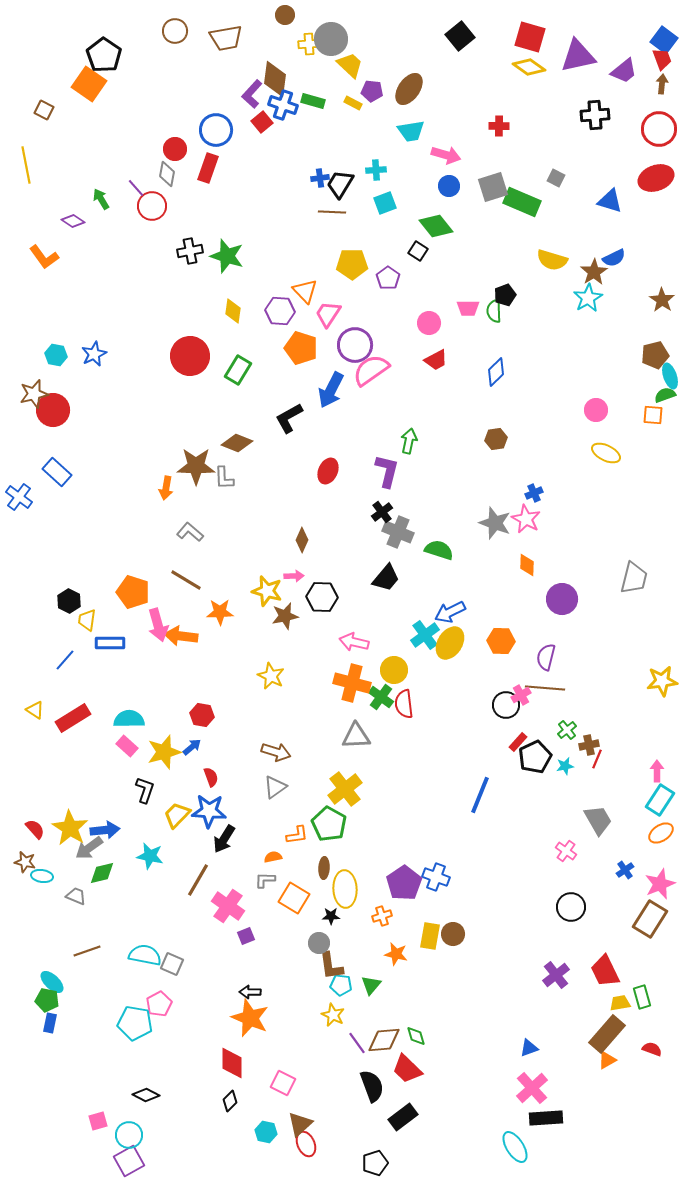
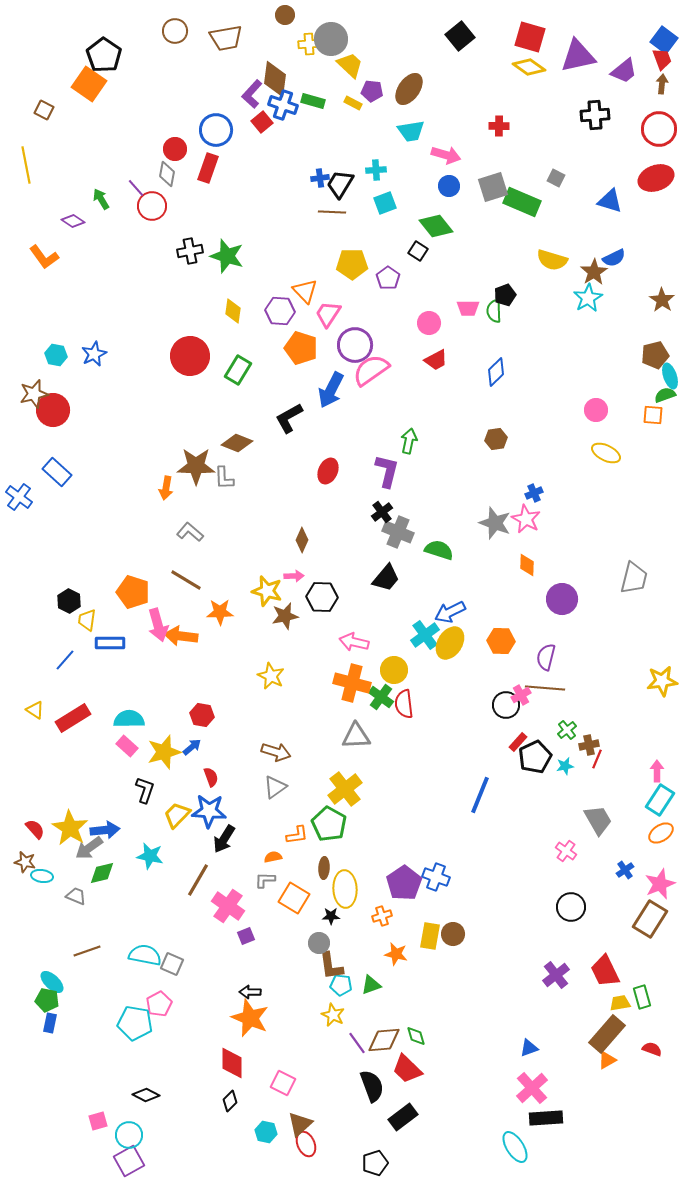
green triangle at (371, 985): rotated 30 degrees clockwise
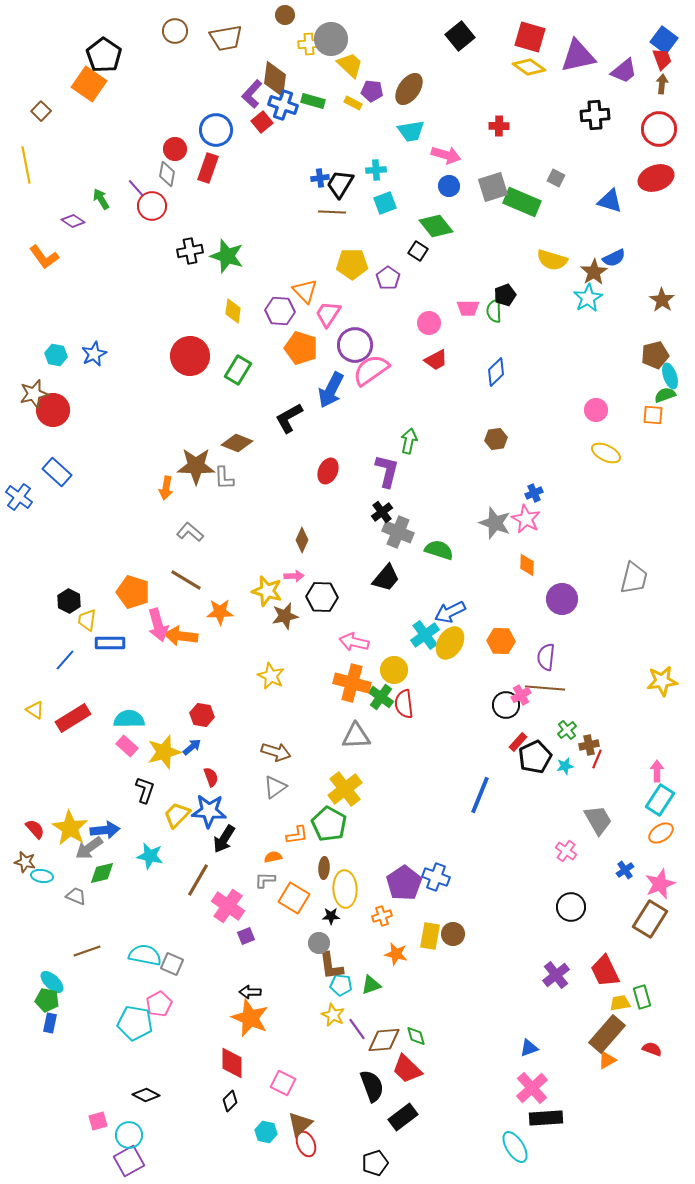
brown square at (44, 110): moved 3 px left, 1 px down; rotated 18 degrees clockwise
purple semicircle at (546, 657): rotated 8 degrees counterclockwise
purple line at (357, 1043): moved 14 px up
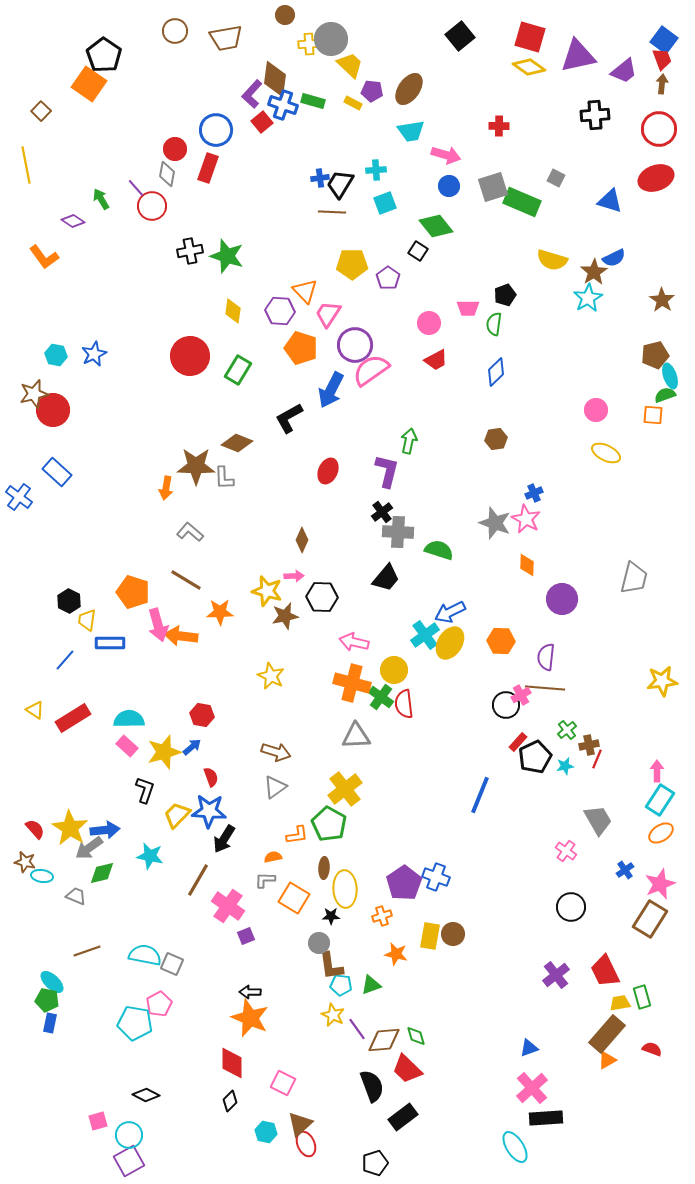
green semicircle at (494, 311): moved 13 px down; rotated 10 degrees clockwise
gray cross at (398, 532): rotated 20 degrees counterclockwise
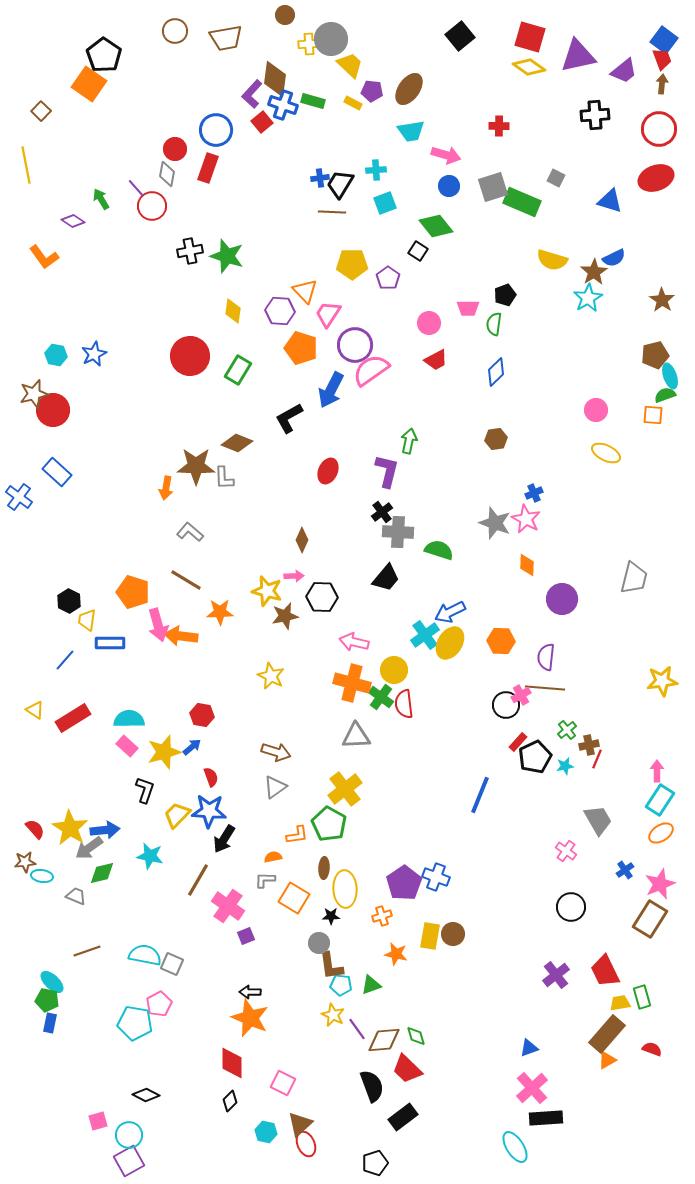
brown star at (25, 862): rotated 20 degrees counterclockwise
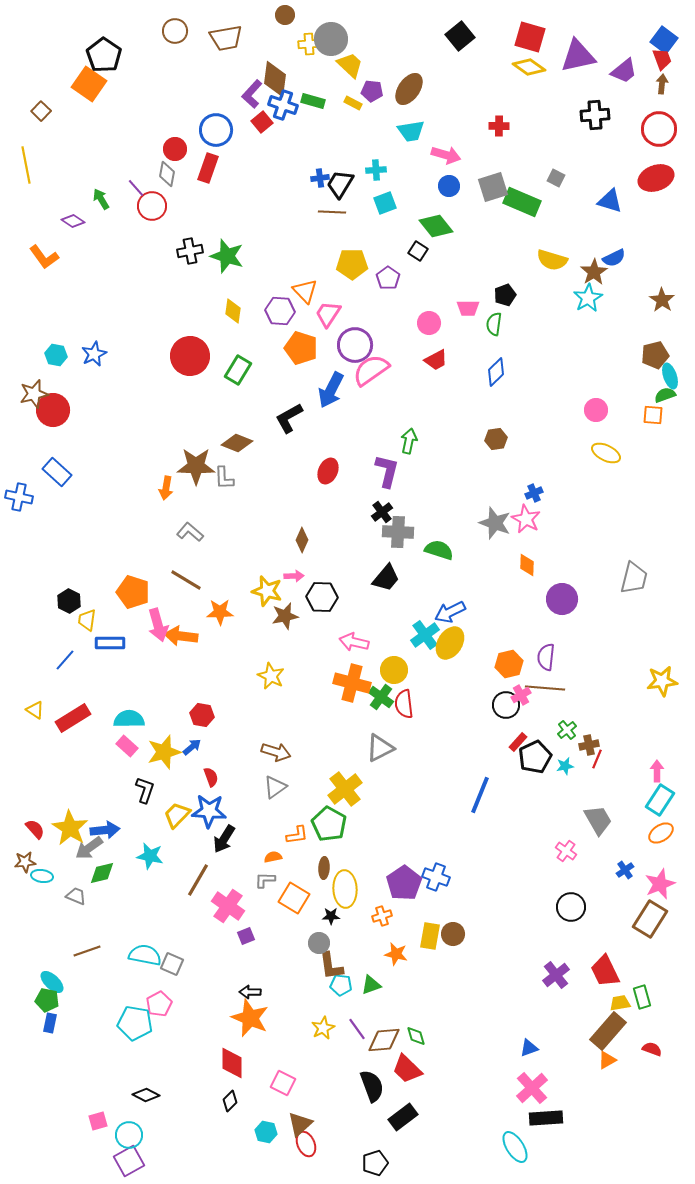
blue cross at (19, 497): rotated 24 degrees counterclockwise
orange hexagon at (501, 641): moved 8 px right, 23 px down; rotated 16 degrees counterclockwise
gray triangle at (356, 736): moved 24 px right, 12 px down; rotated 24 degrees counterclockwise
yellow star at (333, 1015): moved 10 px left, 13 px down; rotated 20 degrees clockwise
brown rectangle at (607, 1034): moved 1 px right, 3 px up
